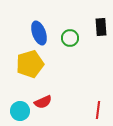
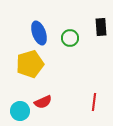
red line: moved 4 px left, 8 px up
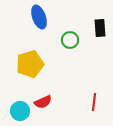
black rectangle: moved 1 px left, 1 px down
blue ellipse: moved 16 px up
green circle: moved 2 px down
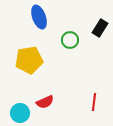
black rectangle: rotated 36 degrees clockwise
yellow pentagon: moved 1 px left, 4 px up; rotated 8 degrees clockwise
red semicircle: moved 2 px right
cyan circle: moved 2 px down
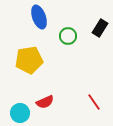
green circle: moved 2 px left, 4 px up
red line: rotated 42 degrees counterclockwise
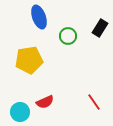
cyan circle: moved 1 px up
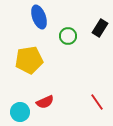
red line: moved 3 px right
